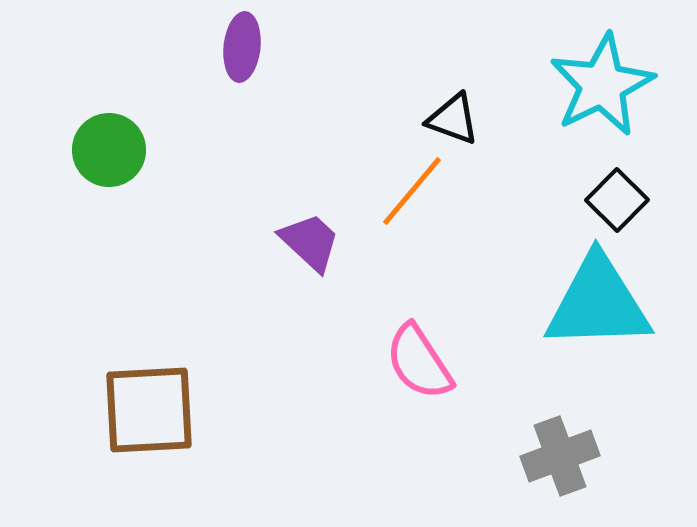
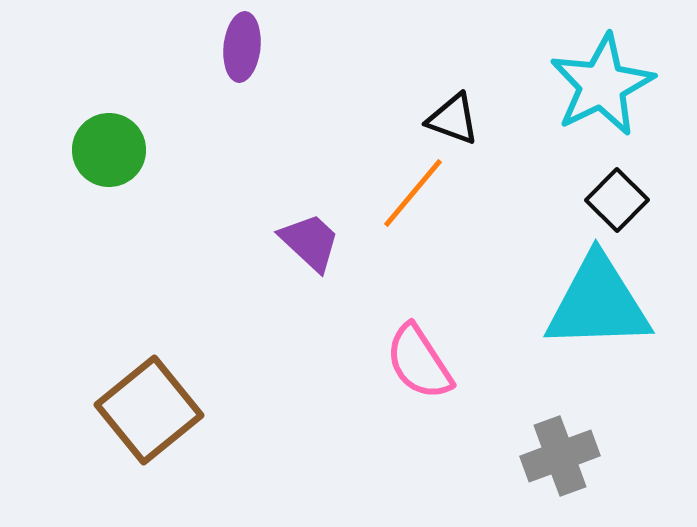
orange line: moved 1 px right, 2 px down
brown square: rotated 36 degrees counterclockwise
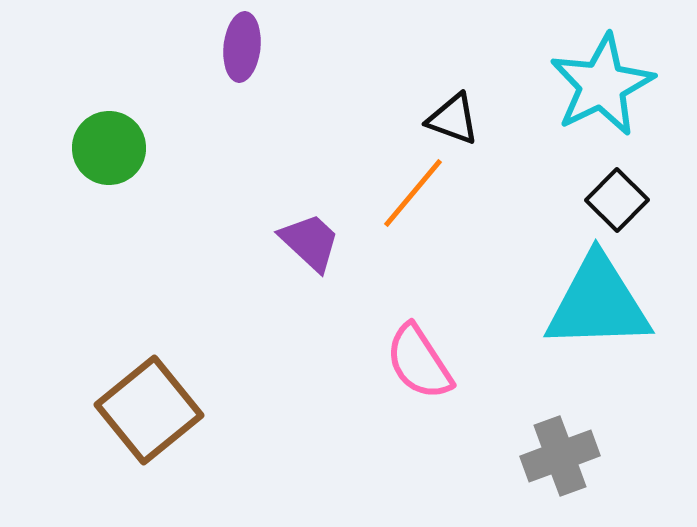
green circle: moved 2 px up
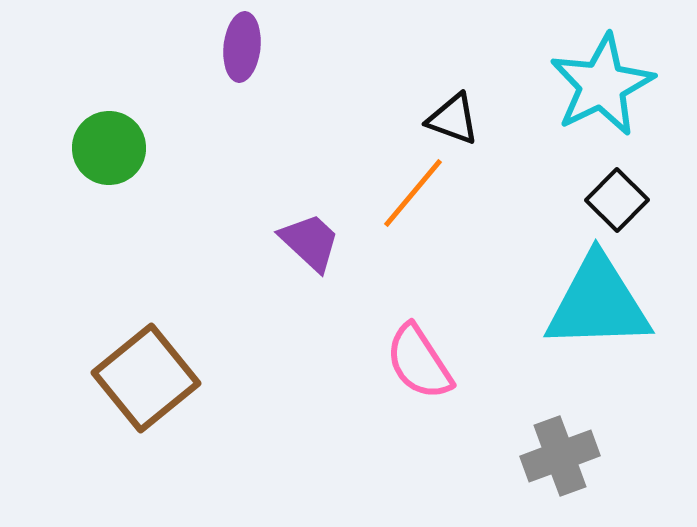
brown square: moved 3 px left, 32 px up
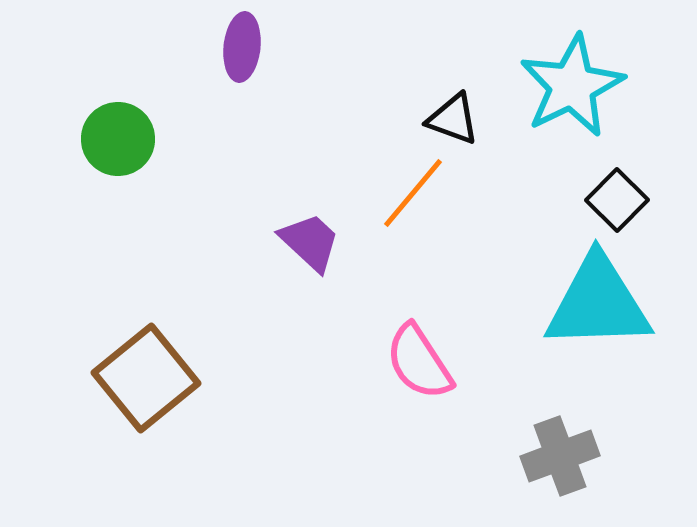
cyan star: moved 30 px left, 1 px down
green circle: moved 9 px right, 9 px up
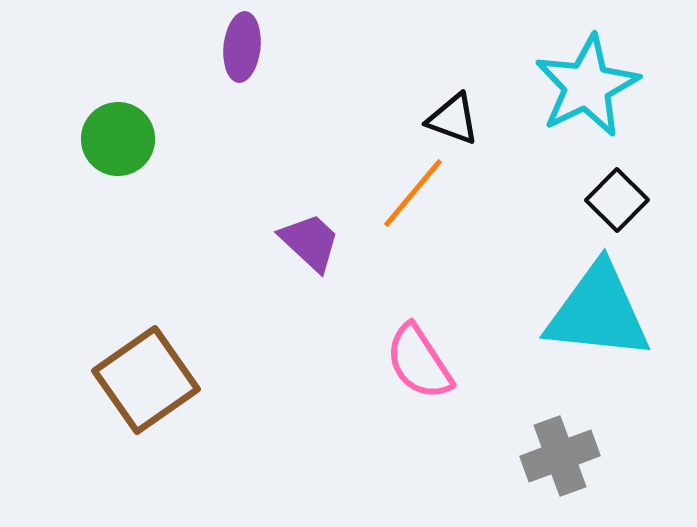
cyan star: moved 15 px right
cyan triangle: moved 9 px down; rotated 8 degrees clockwise
brown square: moved 2 px down; rotated 4 degrees clockwise
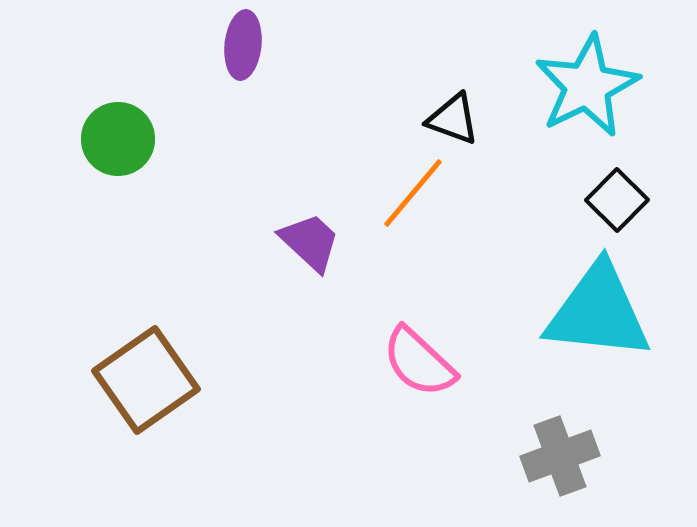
purple ellipse: moved 1 px right, 2 px up
pink semicircle: rotated 14 degrees counterclockwise
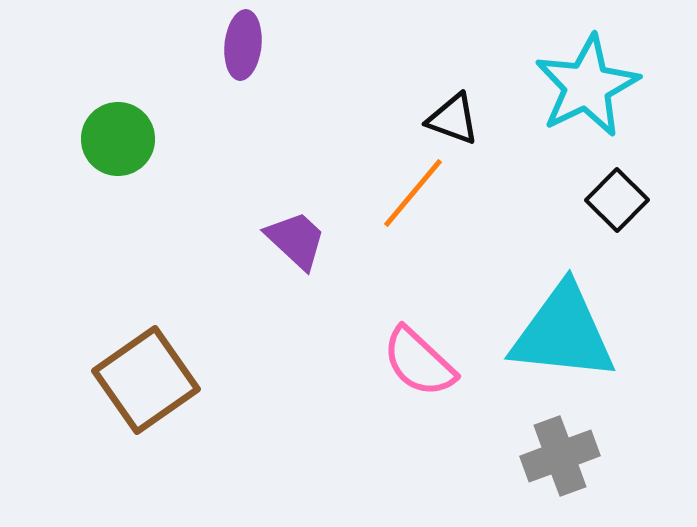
purple trapezoid: moved 14 px left, 2 px up
cyan triangle: moved 35 px left, 21 px down
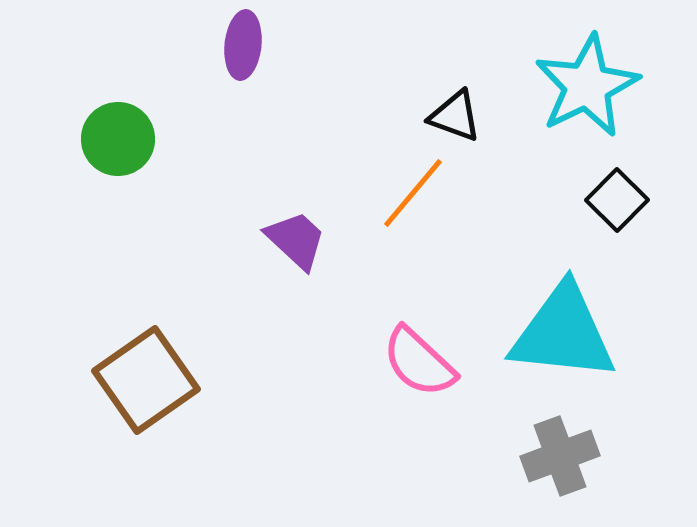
black triangle: moved 2 px right, 3 px up
